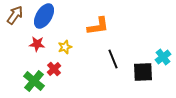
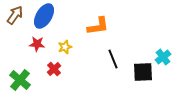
green cross: moved 14 px left, 1 px up
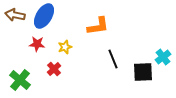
brown arrow: rotated 114 degrees counterclockwise
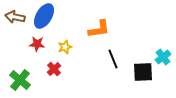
brown arrow: moved 2 px down
orange L-shape: moved 1 px right, 3 px down
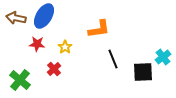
brown arrow: moved 1 px right, 1 px down
yellow star: rotated 16 degrees counterclockwise
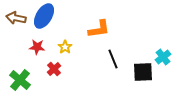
red star: moved 3 px down
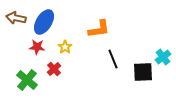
blue ellipse: moved 6 px down
green cross: moved 7 px right
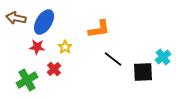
black line: rotated 30 degrees counterclockwise
green cross: rotated 20 degrees clockwise
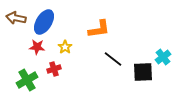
red cross: rotated 24 degrees clockwise
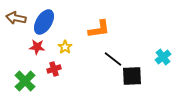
black square: moved 11 px left, 4 px down
green cross: moved 2 px left, 1 px down; rotated 15 degrees counterclockwise
